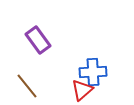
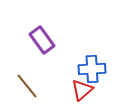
purple rectangle: moved 4 px right
blue cross: moved 1 px left, 3 px up
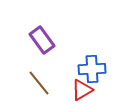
brown line: moved 12 px right, 3 px up
red triangle: rotated 10 degrees clockwise
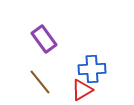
purple rectangle: moved 2 px right, 1 px up
brown line: moved 1 px right, 1 px up
